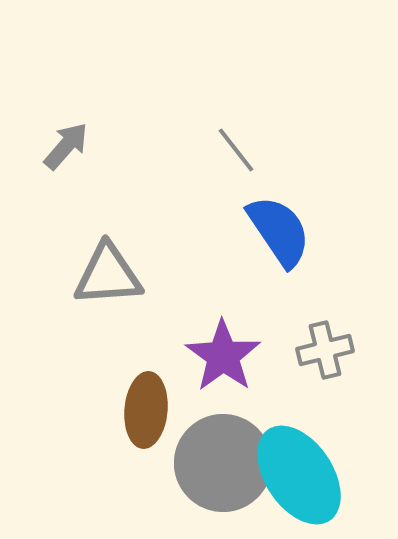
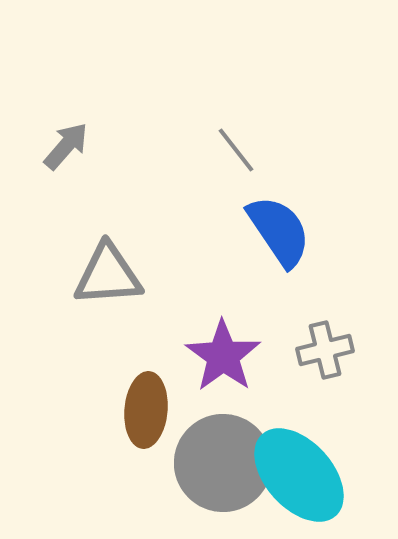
cyan ellipse: rotated 8 degrees counterclockwise
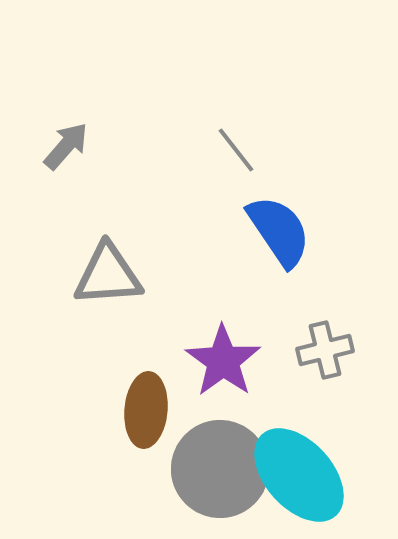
purple star: moved 5 px down
gray circle: moved 3 px left, 6 px down
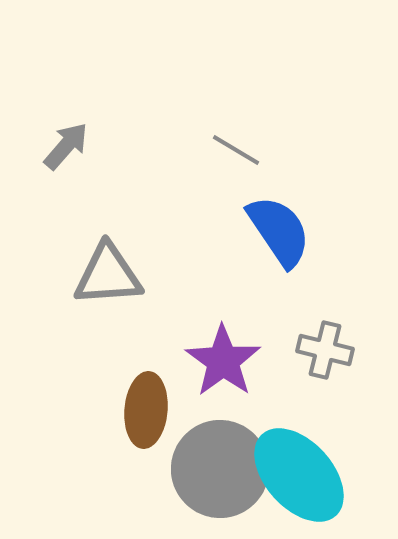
gray line: rotated 21 degrees counterclockwise
gray cross: rotated 28 degrees clockwise
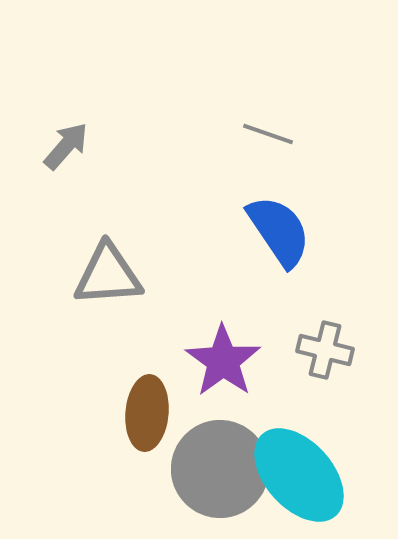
gray line: moved 32 px right, 16 px up; rotated 12 degrees counterclockwise
brown ellipse: moved 1 px right, 3 px down
